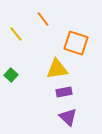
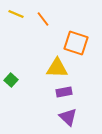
yellow line: moved 20 px up; rotated 28 degrees counterclockwise
yellow triangle: moved 1 px up; rotated 10 degrees clockwise
green square: moved 5 px down
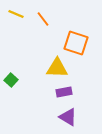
purple triangle: rotated 12 degrees counterclockwise
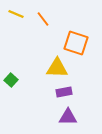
purple triangle: rotated 30 degrees counterclockwise
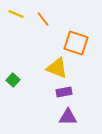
yellow triangle: rotated 20 degrees clockwise
green square: moved 2 px right
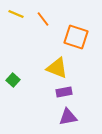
orange square: moved 6 px up
purple triangle: rotated 12 degrees counterclockwise
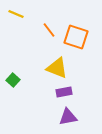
orange line: moved 6 px right, 11 px down
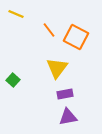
orange square: rotated 10 degrees clockwise
yellow triangle: rotated 45 degrees clockwise
purple rectangle: moved 1 px right, 2 px down
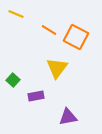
orange line: rotated 21 degrees counterclockwise
purple rectangle: moved 29 px left, 2 px down
